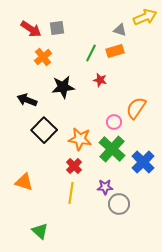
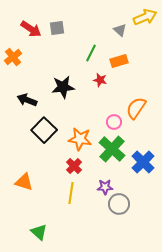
gray triangle: rotated 24 degrees clockwise
orange rectangle: moved 4 px right, 10 px down
orange cross: moved 30 px left
green triangle: moved 1 px left, 1 px down
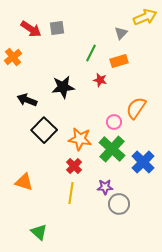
gray triangle: moved 1 px right, 3 px down; rotated 32 degrees clockwise
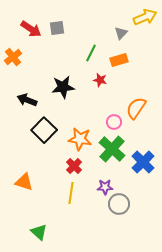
orange rectangle: moved 1 px up
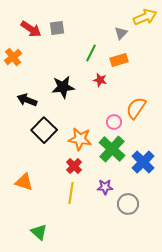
gray circle: moved 9 px right
